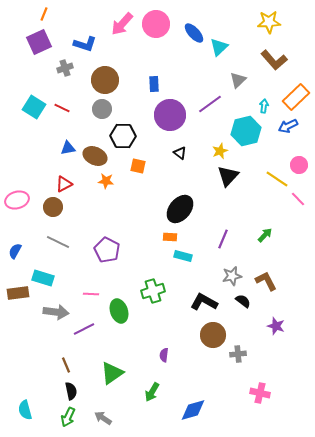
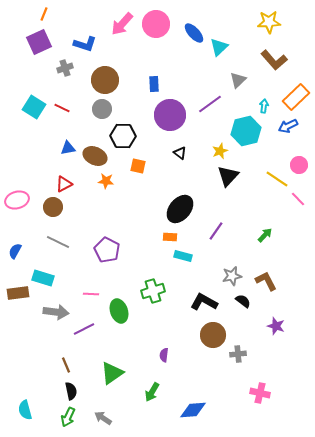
purple line at (223, 239): moved 7 px left, 8 px up; rotated 12 degrees clockwise
blue diamond at (193, 410): rotated 12 degrees clockwise
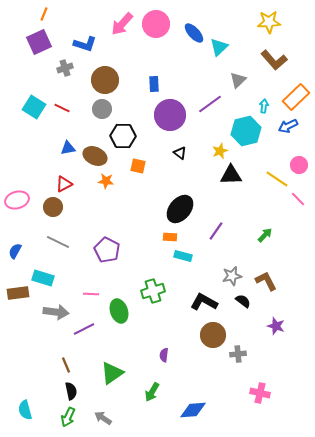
black triangle at (228, 176): moved 3 px right, 1 px up; rotated 45 degrees clockwise
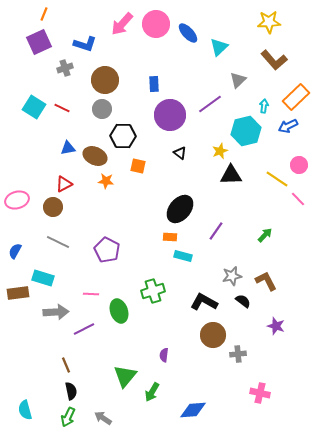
blue ellipse at (194, 33): moved 6 px left
gray arrow at (56, 312): rotated 10 degrees counterclockwise
green triangle at (112, 373): moved 13 px right, 3 px down; rotated 15 degrees counterclockwise
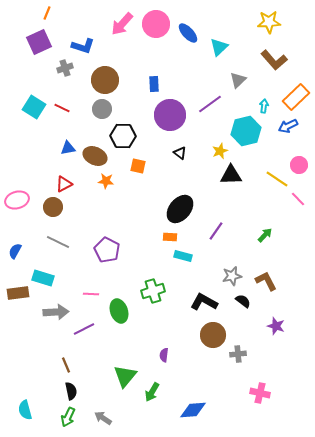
orange line at (44, 14): moved 3 px right, 1 px up
blue L-shape at (85, 44): moved 2 px left, 2 px down
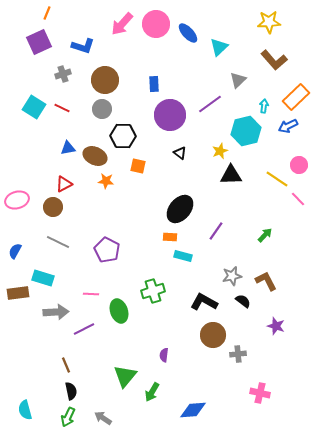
gray cross at (65, 68): moved 2 px left, 6 px down
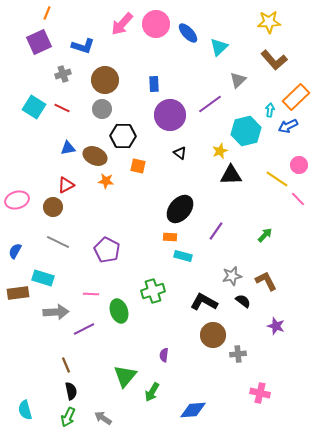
cyan arrow at (264, 106): moved 6 px right, 4 px down
red triangle at (64, 184): moved 2 px right, 1 px down
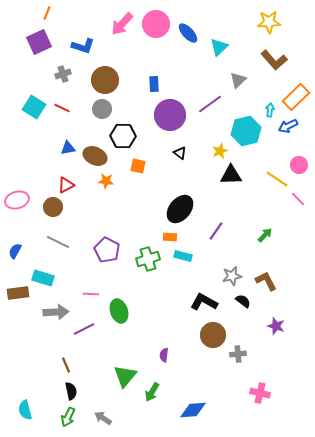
green cross at (153, 291): moved 5 px left, 32 px up
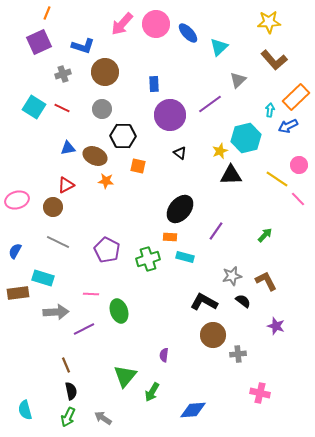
brown circle at (105, 80): moved 8 px up
cyan hexagon at (246, 131): moved 7 px down
cyan rectangle at (183, 256): moved 2 px right, 1 px down
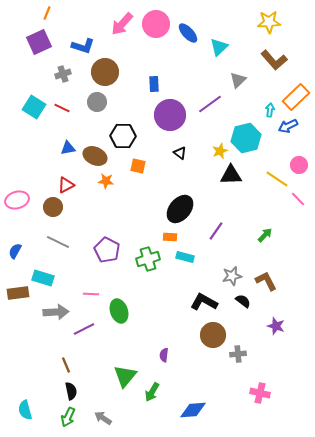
gray circle at (102, 109): moved 5 px left, 7 px up
